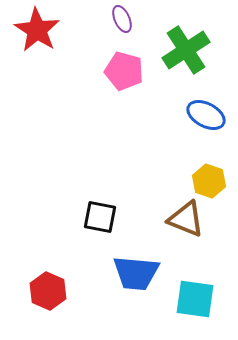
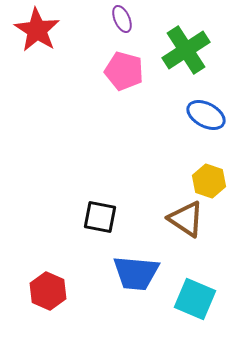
brown triangle: rotated 12 degrees clockwise
cyan square: rotated 15 degrees clockwise
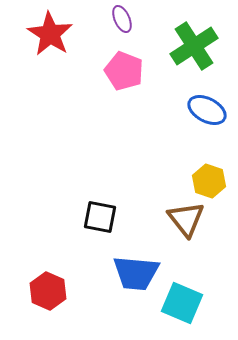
red star: moved 13 px right, 4 px down
green cross: moved 8 px right, 4 px up
pink pentagon: rotated 6 degrees clockwise
blue ellipse: moved 1 px right, 5 px up
brown triangle: rotated 18 degrees clockwise
cyan square: moved 13 px left, 4 px down
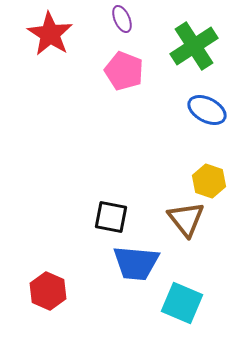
black square: moved 11 px right
blue trapezoid: moved 10 px up
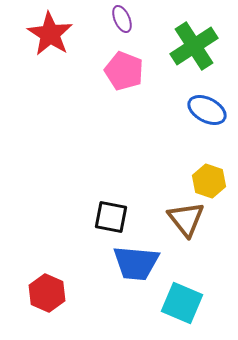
red hexagon: moved 1 px left, 2 px down
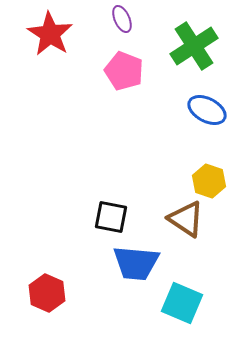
brown triangle: rotated 18 degrees counterclockwise
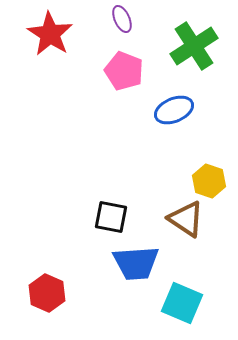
blue ellipse: moved 33 px left; rotated 51 degrees counterclockwise
blue trapezoid: rotated 9 degrees counterclockwise
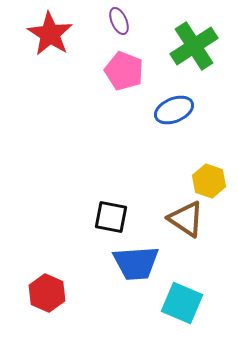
purple ellipse: moved 3 px left, 2 px down
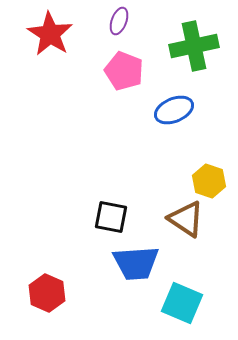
purple ellipse: rotated 44 degrees clockwise
green cross: rotated 21 degrees clockwise
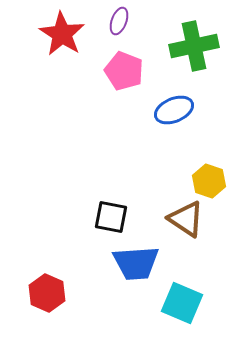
red star: moved 12 px right
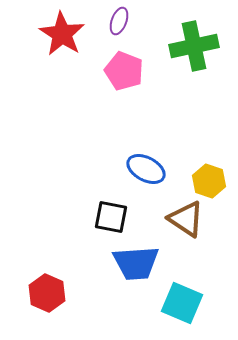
blue ellipse: moved 28 px left, 59 px down; rotated 51 degrees clockwise
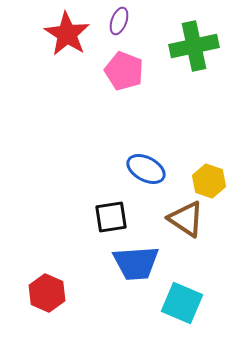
red star: moved 5 px right
black square: rotated 20 degrees counterclockwise
